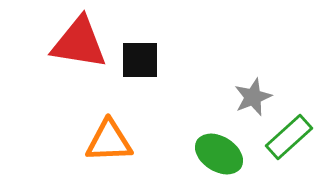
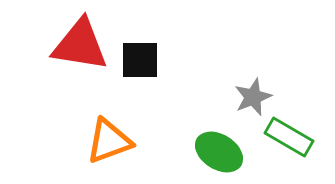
red triangle: moved 1 px right, 2 px down
green rectangle: rotated 72 degrees clockwise
orange triangle: rotated 18 degrees counterclockwise
green ellipse: moved 2 px up
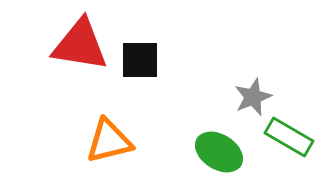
orange triangle: rotated 6 degrees clockwise
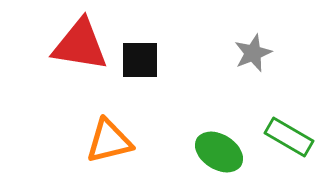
gray star: moved 44 px up
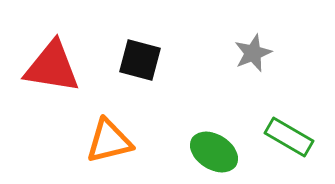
red triangle: moved 28 px left, 22 px down
black square: rotated 15 degrees clockwise
green ellipse: moved 5 px left
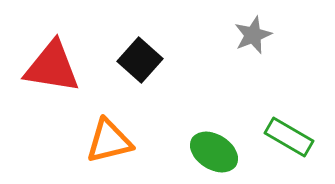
gray star: moved 18 px up
black square: rotated 27 degrees clockwise
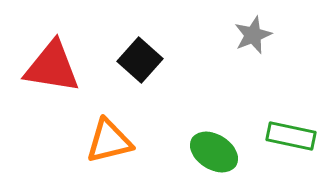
green rectangle: moved 2 px right, 1 px up; rotated 18 degrees counterclockwise
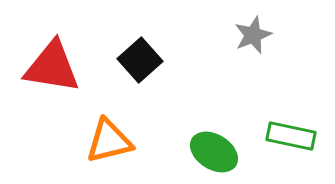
black square: rotated 6 degrees clockwise
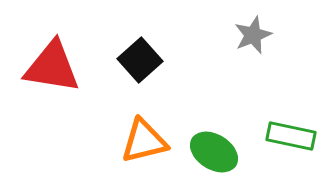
orange triangle: moved 35 px right
